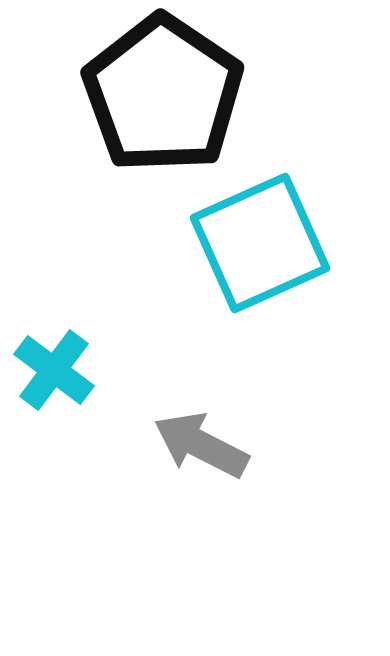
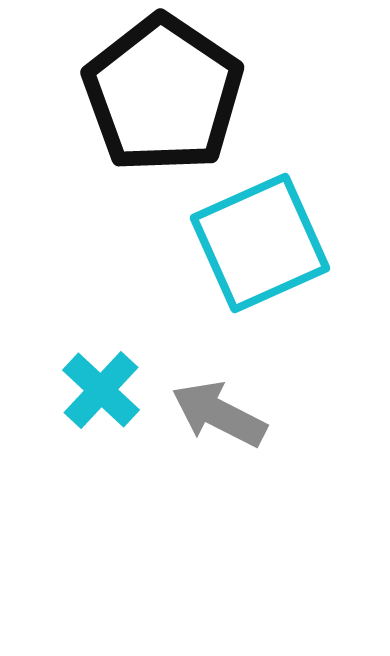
cyan cross: moved 47 px right, 20 px down; rotated 6 degrees clockwise
gray arrow: moved 18 px right, 31 px up
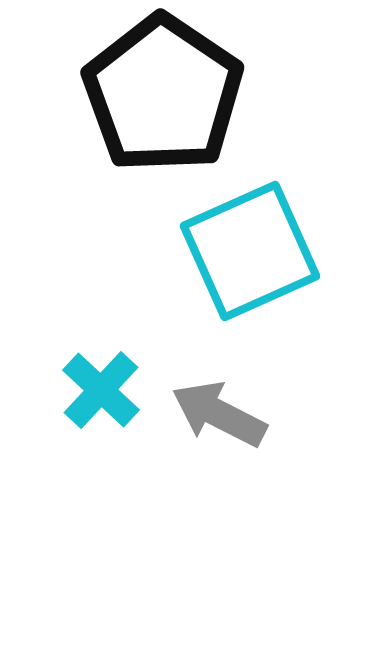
cyan square: moved 10 px left, 8 px down
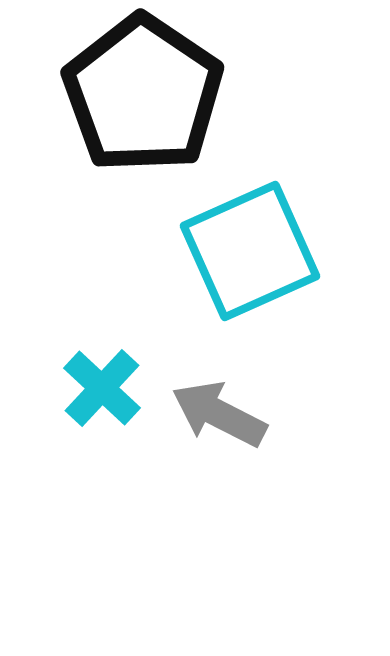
black pentagon: moved 20 px left
cyan cross: moved 1 px right, 2 px up
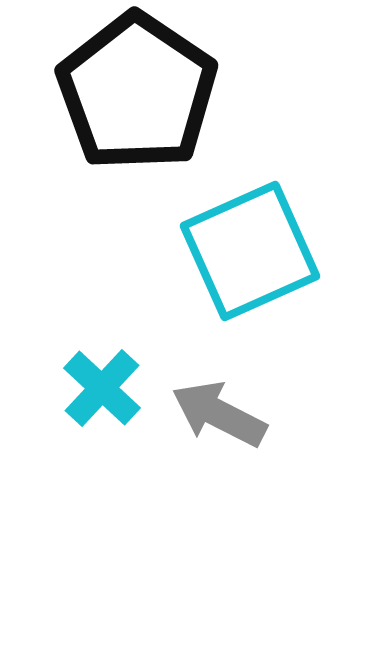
black pentagon: moved 6 px left, 2 px up
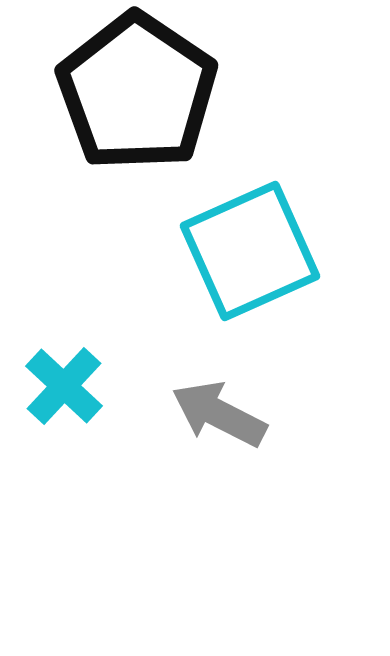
cyan cross: moved 38 px left, 2 px up
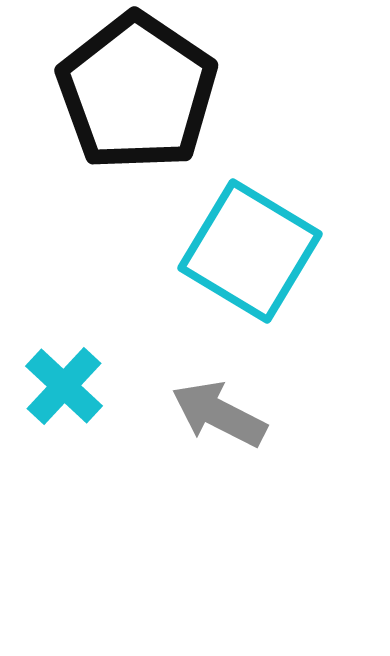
cyan square: rotated 35 degrees counterclockwise
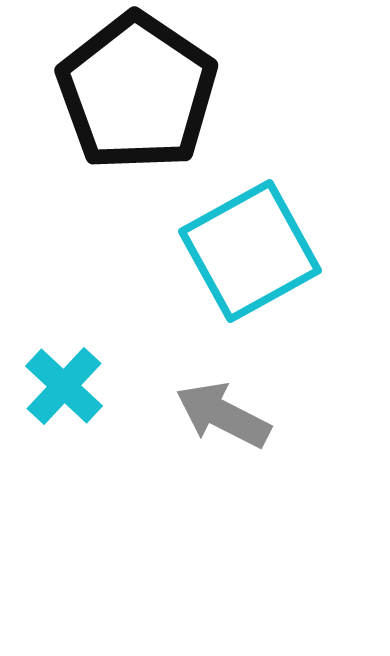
cyan square: rotated 30 degrees clockwise
gray arrow: moved 4 px right, 1 px down
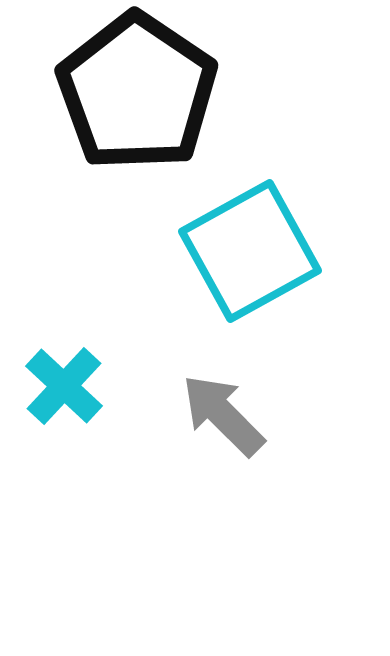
gray arrow: rotated 18 degrees clockwise
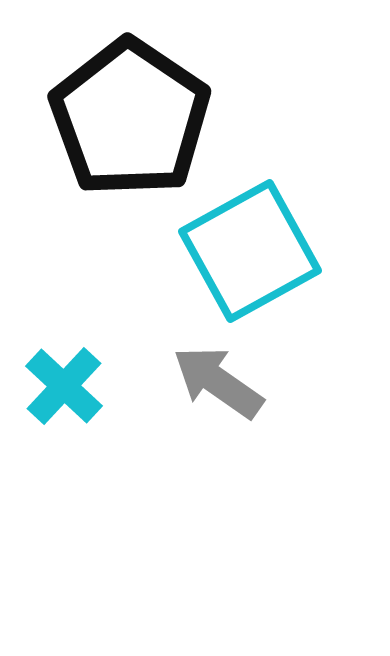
black pentagon: moved 7 px left, 26 px down
gray arrow: moved 5 px left, 33 px up; rotated 10 degrees counterclockwise
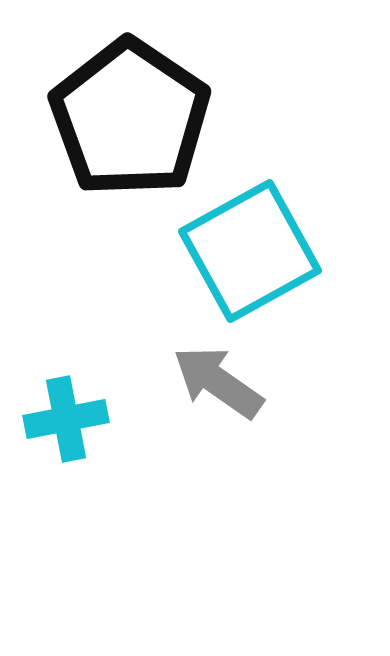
cyan cross: moved 2 px right, 33 px down; rotated 36 degrees clockwise
